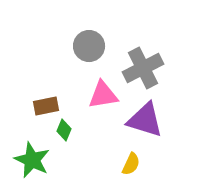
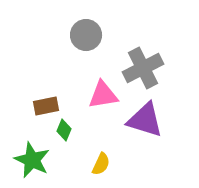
gray circle: moved 3 px left, 11 px up
yellow semicircle: moved 30 px left
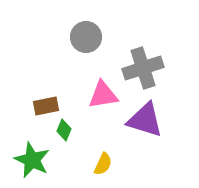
gray circle: moved 2 px down
gray cross: rotated 9 degrees clockwise
yellow semicircle: moved 2 px right
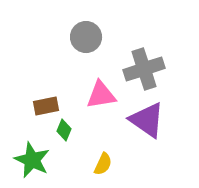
gray cross: moved 1 px right, 1 px down
pink triangle: moved 2 px left
purple triangle: moved 2 px right; rotated 18 degrees clockwise
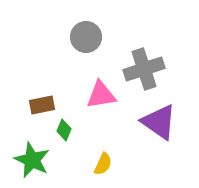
brown rectangle: moved 4 px left, 1 px up
purple triangle: moved 12 px right, 2 px down
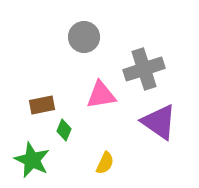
gray circle: moved 2 px left
yellow semicircle: moved 2 px right, 1 px up
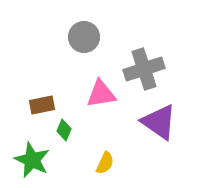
pink triangle: moved 1 px up
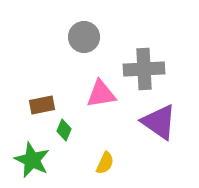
gray cross: rotated 15 degrees clockwise
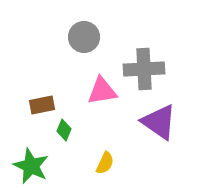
pink triangle: moved 1 px right, 3 px up
green star: moved 1 px left, 6 px down
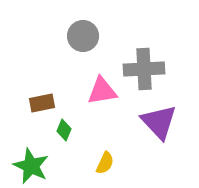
gray circle: moved 1 px left, 1 px up
brown rectangle: moved 2 px up
purple triangle: rotated 12 degrees clockwise
